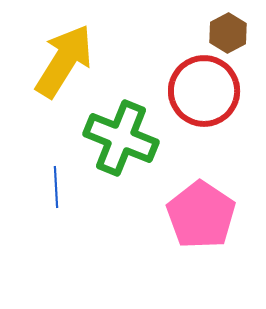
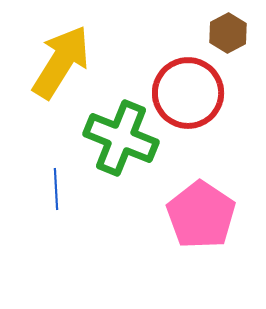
yellow arrow: moved 3 px left, 1 px down
red circle: moved 16 px left, 2 px down
blue line: moved 2 px down
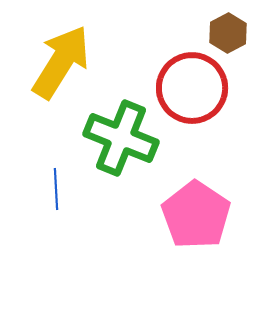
red circle: moved 4 px right, 5 px up
pink pentagon: moved 5 px left
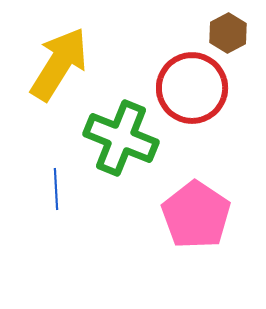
yellow arrow: moved 2 px left, 2 px down
